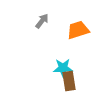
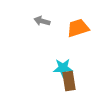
gray arrow: rotated 112 degrees counterclockwise
orange trapezoid: moved 2 px up
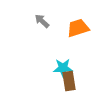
gray arrow: rotated 28 degrees clockwise
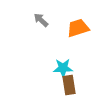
gray arrow: moved 1 px left, 1 px up
brown rectangle: moved 4 px down
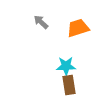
gray arrow: moved 2 px down
cyan star: moved 3 px right, 2 px up
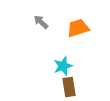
cyan star: moved 3 px left; rotated 18 degrees counterclockwise
brown rectangle: moved 2 px down
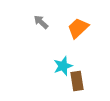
orange trapezoid: rotated 25 degrees counterclockwise
brown rectangle: moved 8 px right, 6 px up
